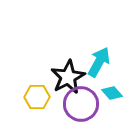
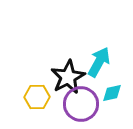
cyan diamond: rotated 60 degrees counterclockwise
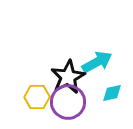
cyan arrow: moved 2 px left; rotated 32 degrees clockwise
purple circle: moved 13 px left, 2 px up
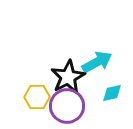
purple circle: moved 1 px left, 4 px down
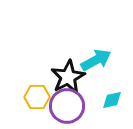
cyan arrow: moved 1 px left, 2 px up
cyan diamond: moved 7 px down
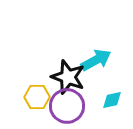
black star: rotated 24 degrees counterclockwise
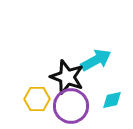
black star: moved 1 px left
yellow hexagon: moved 2 px down
purple circle: moved 4 px right
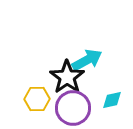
cyan arrow: moved 9 px left
black star: rotated 16 degrees clockwise
purple circle: moved 2 px right, 2 px down
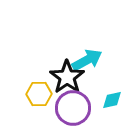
yellow hexagon: moved 2 px right, 5 px up
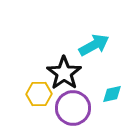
cyan arrow: moved 7 px right, 15 px up
black star: moved 3 px left, 4 px up
cyan diamond: moved 6 px up
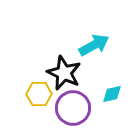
black star: rotated 12 degrees counterclockwise
